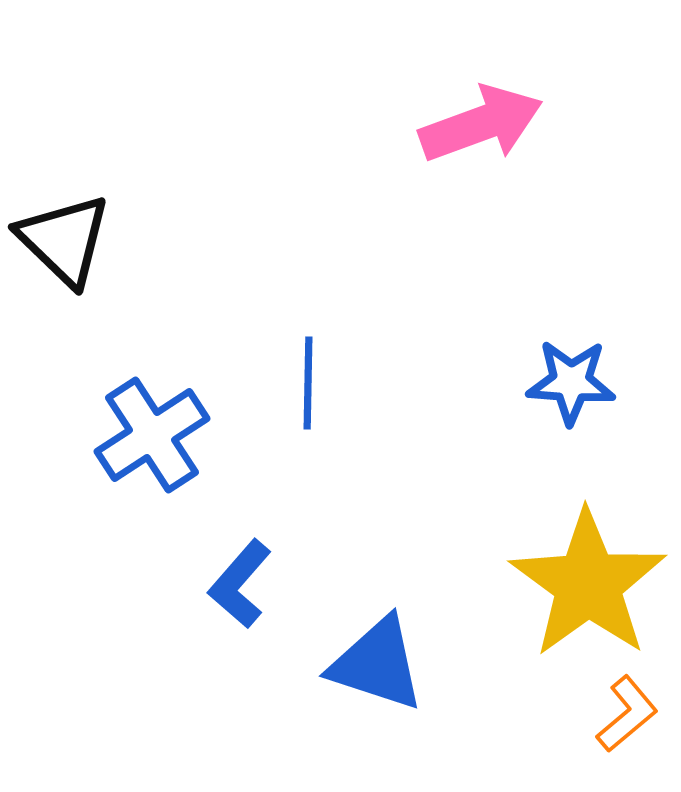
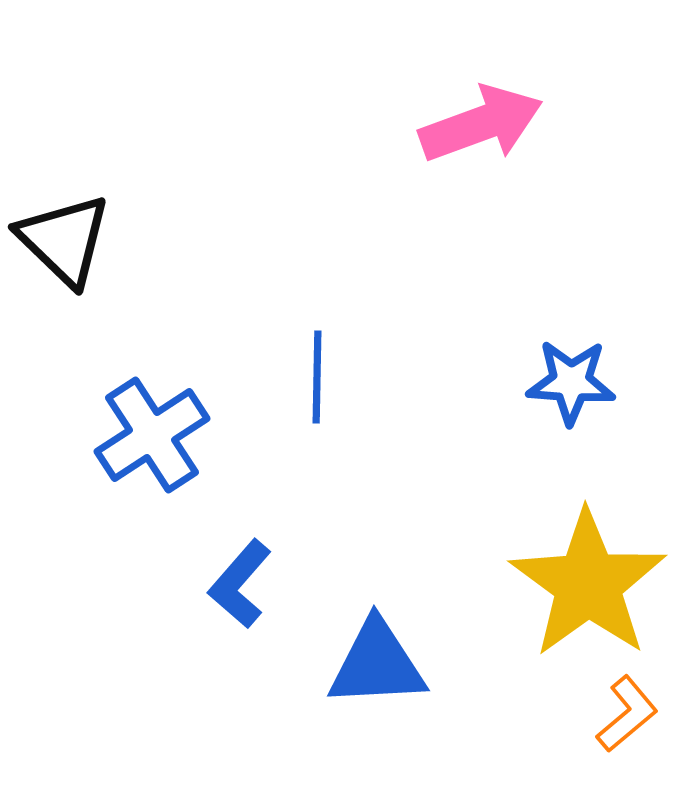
blue line: moved 9 px right, 6 px up
blue triangle: rotated 21 degrees counterclockwise
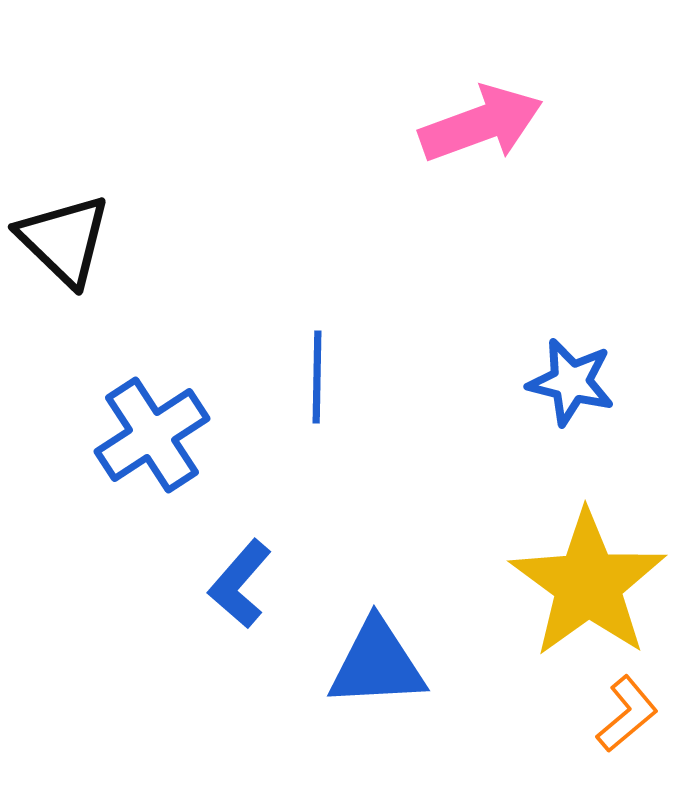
blue star: rotated 10 degrees clockwise
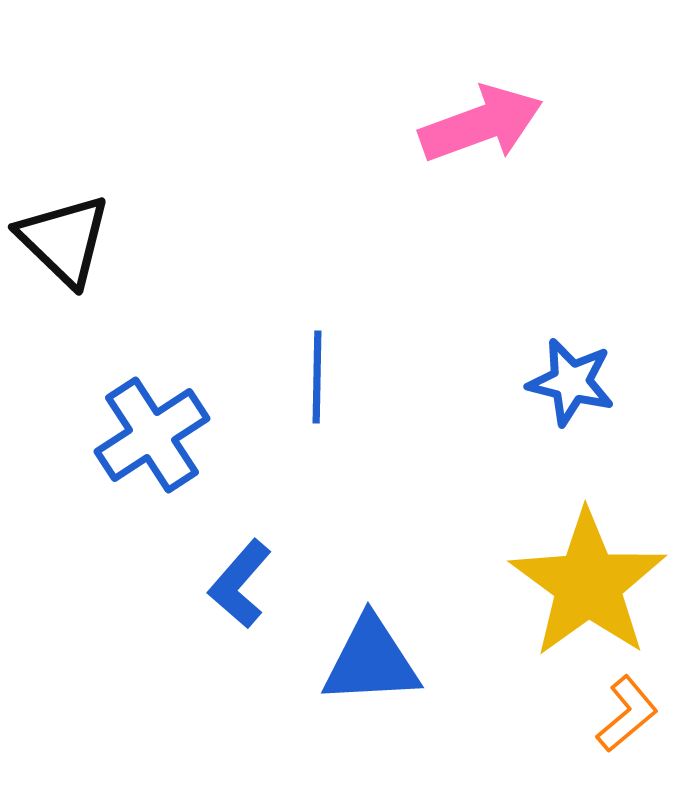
blue triangle: moved 6 px left, 3 px up
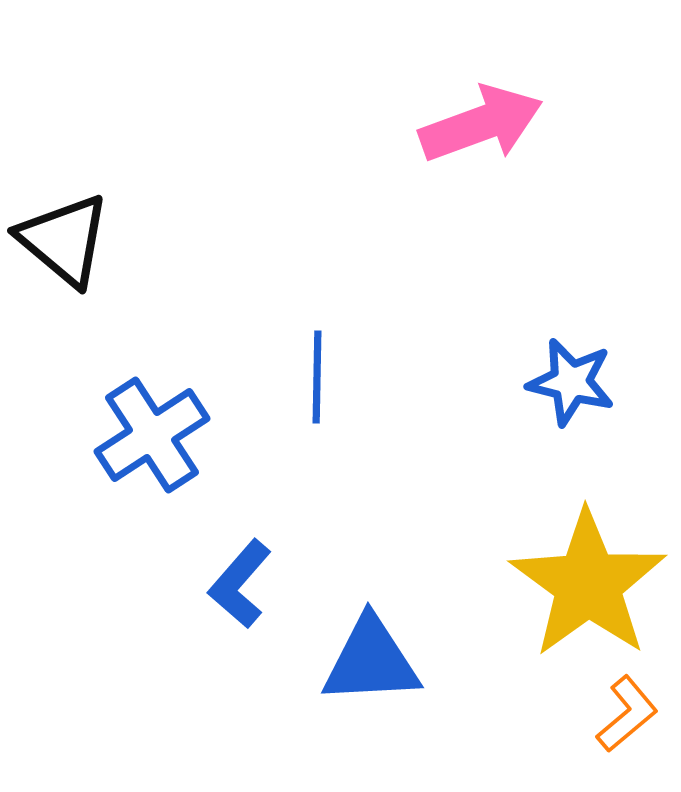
black triangle: rotated 4 degrees counterclockwise
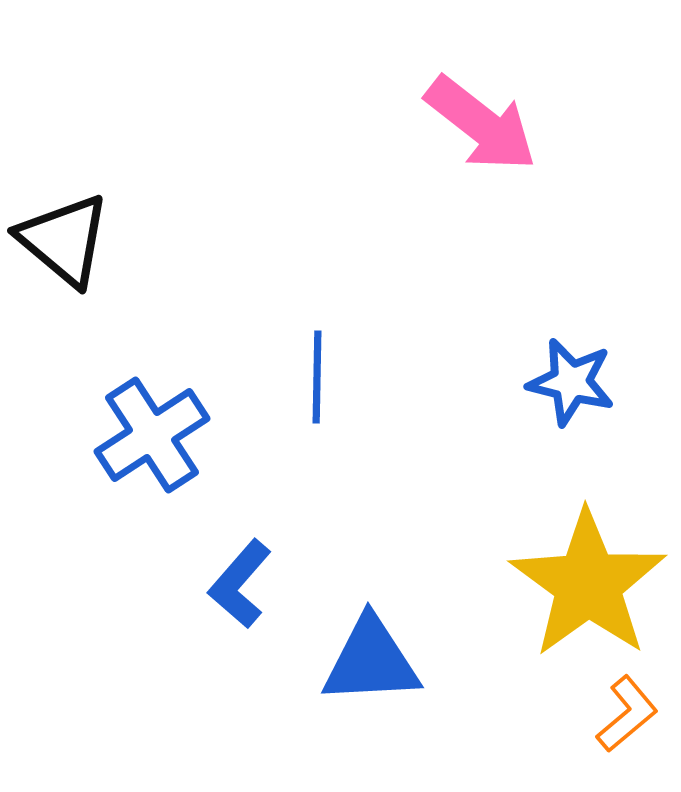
pink arrow: rotated 58 degrees clockwise
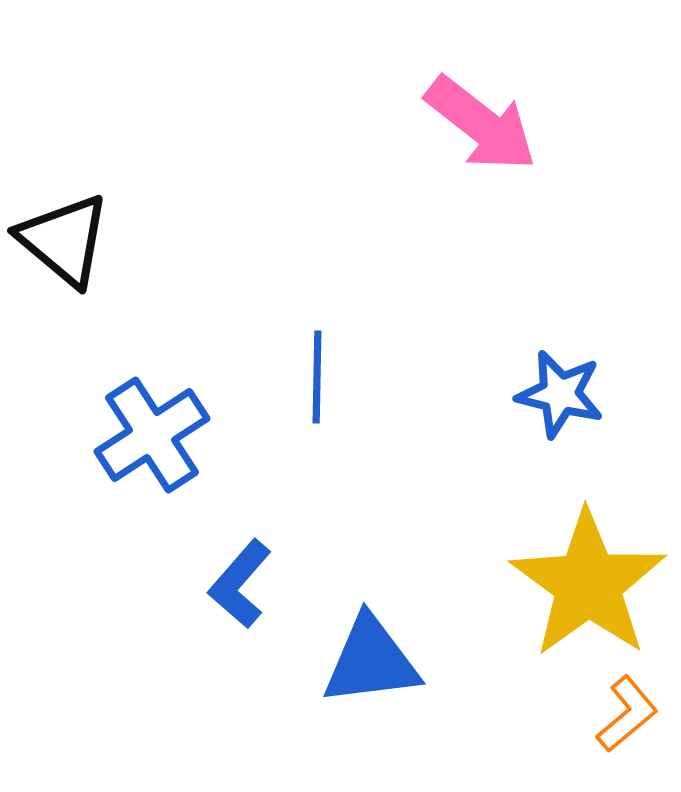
blue star: moved 11 px left, 12 px down
blue triangle: rotated 4 degrees counterclockwise
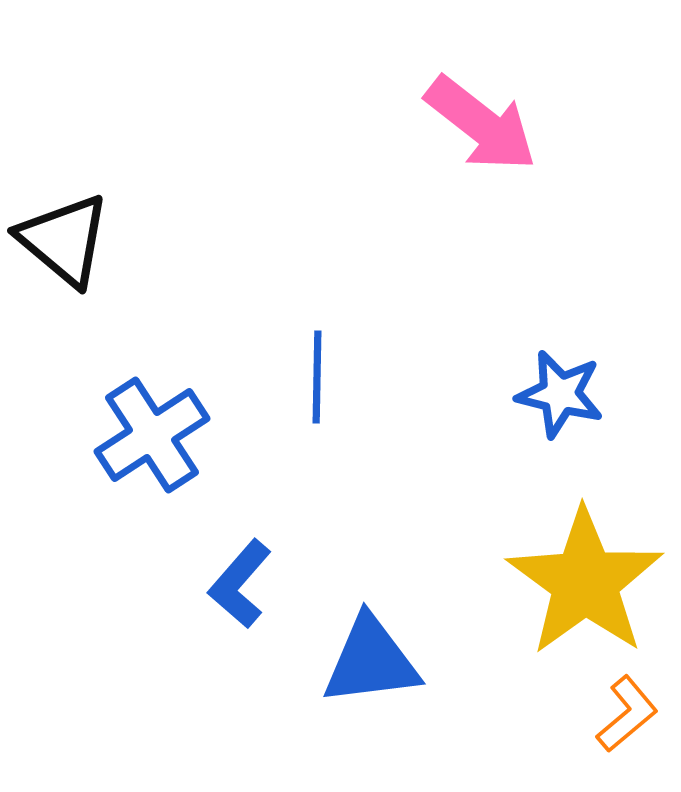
yellow star: moved 3 px left, 2 px up
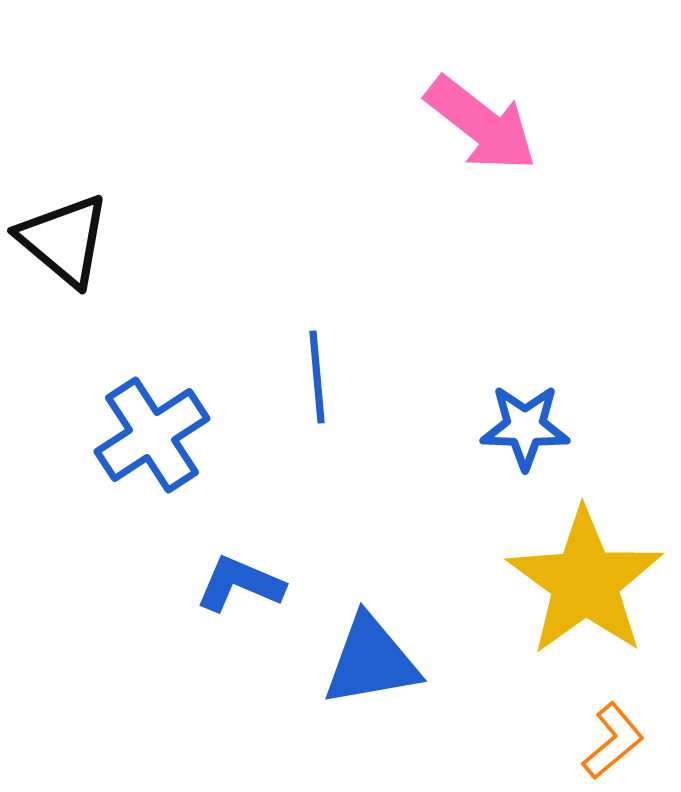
blue line: rotated 6 degrees counterclockwise
blue star: moved 35 px left, 33 px down; rotated 12 degrees counterclockwise
blue L-shape: rotated 72 degrees clockwise
blue triangle: rotated 3 degrees counterclockwise
orange L-shape: moved 14 px left, 27 px down
